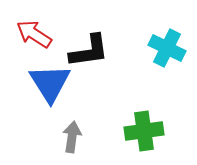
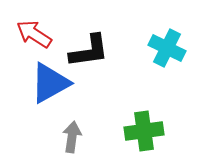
blue triangle: rotated 33 degrees clockwise
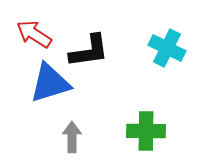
blue triangle: rotated 12 degrees clockwise
green cross: moved 2 px right; rotated 9 degrees clockwise
gray arrow: rotated 8 degrees counterclockwise
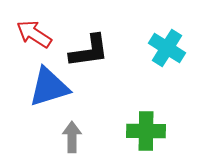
cyan cross: rotated 6 degrees clockwise
blue triangle: moved 1 px left, 4 px down
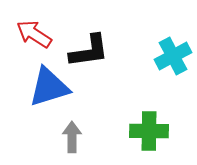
cyan cross: moved 6 px right, 8 px down; rotated 30 degrees clockwise
green cross: moved 3 px right
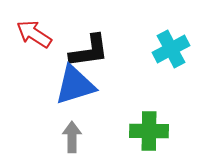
cyan cross: moved 2 px left, 7 px up
blue triangle: moved 26 px right, 2 px up
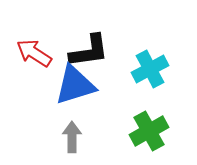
red arrow: moved 19 px down
cyan cross: moved 21 px left, 20 px down
green cross: rotated 30 degrees counterclockwise
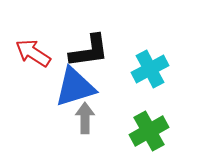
red arrow: moved 1 px left
blue triangle: moved 2 px down
gray arrow: moved 13 px right, 19 px up
